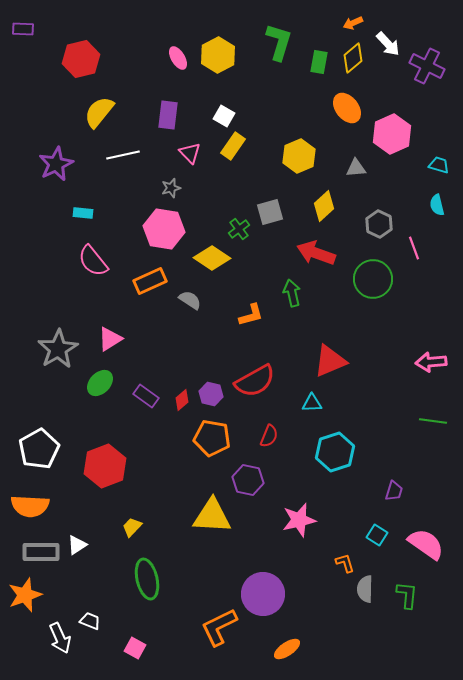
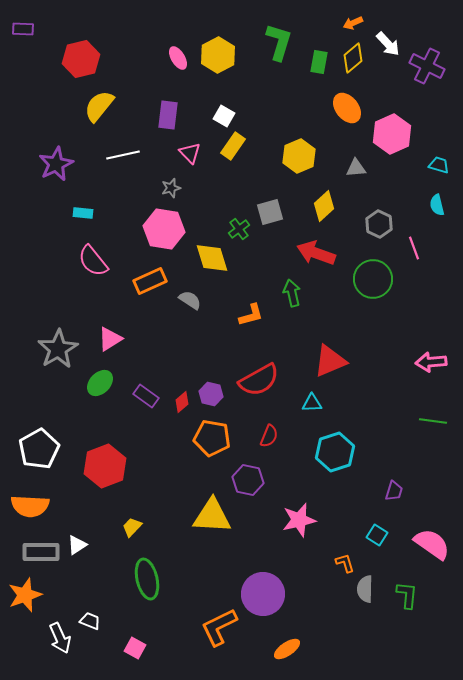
yellow semicircle at (99, 112): moved 6 px up
yellow diamond at (212, 258): rotated 39 degrees clockwise
red semicircle at (255, 381): moved 4 px right, 1 px up
red diamond at (182, 400): moved 2 px down
pink semicircle at (426, 544): moved 6 px right
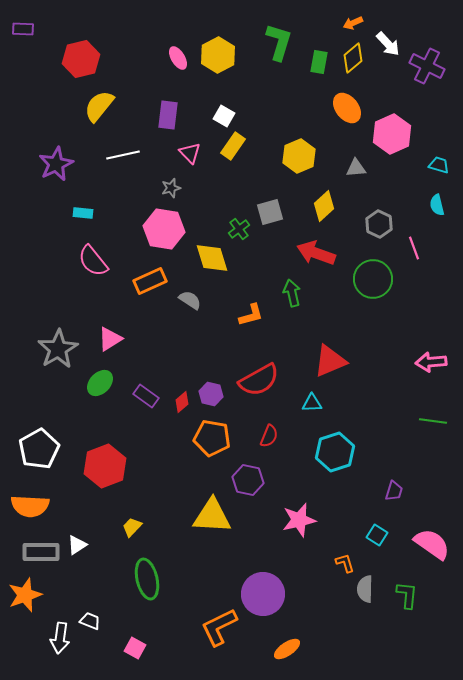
white arrow at (60, 638): rotated 32 degrees clockwise
